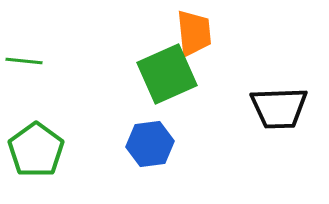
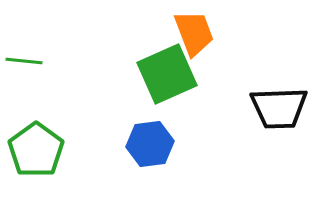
orange trapezoid: rotated 15 degrees counterclockwise
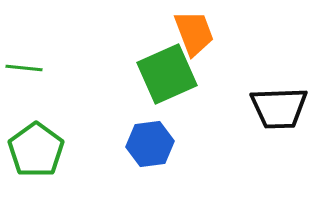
green line: moved 7 px down
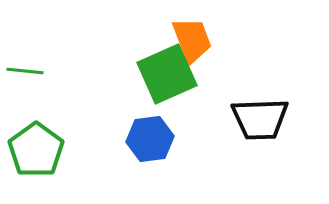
orange trapezoid: moved 2 px left, 7 px down
green line: moved 1 px right, 3 px down
black trapezoid: moved 19 px left, 11 px down
blue hexagon: moved 5 px up
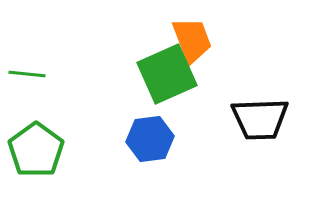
green line: moved 2 px right, 3 px down
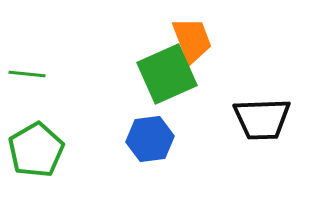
black trapezoid: moved 2 px right
green pentagon: rotated 6 degrees clockwise
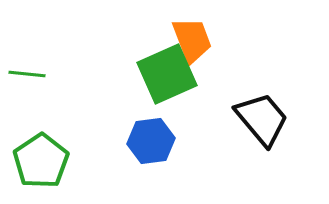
black trapezoid: rotated 128 degrees counterclockwise
blue hexagon: moved 1 px right, 2 px down
green pentagon: moved 5 px right, 11 px down; rotated 4 degrees counterclockwise
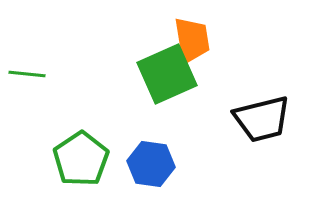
orange trapezoid: rotated 12 degrees clockwise
black trapezoid: rotated 116 degrees clockwise
blue hexagon: moved 23 px down; rotated 15 degrees clockwise
green pentagon: moved 40 px right, 2 px up
